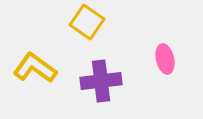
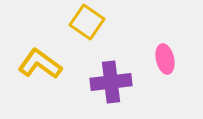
yellow L-shape: moved 5 px right, 4 px up
purple cross: moved 10 px right, 1 px down
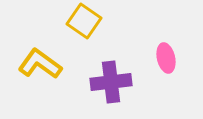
yellow square: moved 3 px left, 1 px up
pink ellipse: moved 1 px right, 1 px up
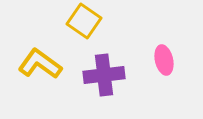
pink ellipse: moved 2 px left, 2 px down
purple cross: moved 7 px left, 7 px up
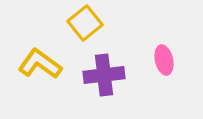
yellow square: moved 1 px right, 2 px down; rotated 16 degrees clockwise
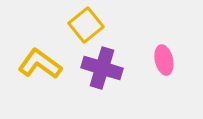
yellow square: moved 1 px right, 2 px down
purple cross: moved 2 px left, 7 px up; rotated 24 degrees clockwise
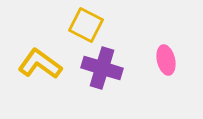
yellow square: rotated 24 degrees counterclockwise
pink ellipse: moved 2 px right
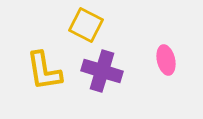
yellow L-shape: moved 4 px right, 7 px down; rotated 135 degrees counterclockwise
purple cross: moved 3 px down
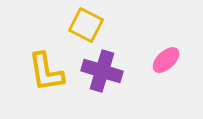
pink ellipse: rotated 60 degrees clockwise
yellow L-shape: moved 2 px right, 1 px down
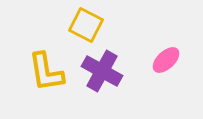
purple cross: rotated 12 degrees clockwise
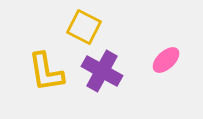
yellow square: moved 2 px left, 2 px down
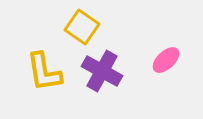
yellow square: moved 2 px left; rotated 8 degrees clockwise
yellow L-shape: moved 2 px left
